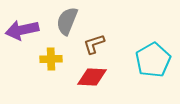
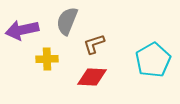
yellow cross: moved 4 px left
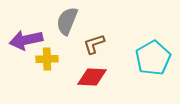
purple arrow: moved 4 px right, 10 px down
cyan pentagon: moved 2 px up
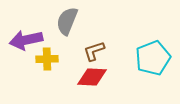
brown L-shape: moved 7 px down
cyan pentagon: rotated 8 degrees clockwise
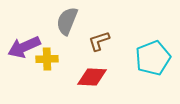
purple arrow: moved 2 px left, 7 px down; rotated 12 degrees counterclockwise
brown L-shape: moved 5 px right, 10 px up
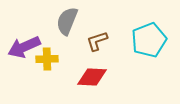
brown L-shape: moved 2 px left
cyan pentagon: moved 4 px left, 18 px up
